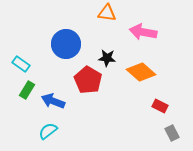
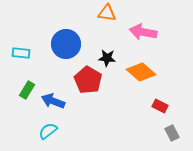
cyan rectangle: moved 11 px up; rotated 30 degrees counterclockwise
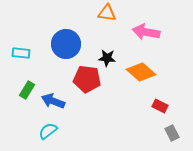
pink arrow: moved 3 px right
red pentagon: moved 1 px left, 1 px up; rotated 24 degrees counterclockwise
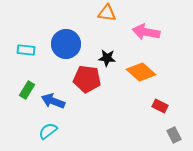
cyan rectangle: moved 5 px right, 3 px up
gray rectangle: moved 2 px right, 2 px down
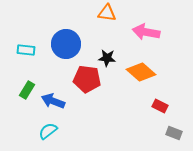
gray rectangle: moved 2 px up; rotated 42 degrees counterclockwise
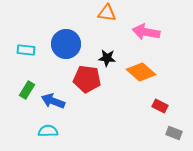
cyan semicircle: rotated 36 degrees clockwise
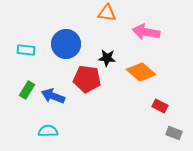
blue arrow: moved 5 px up
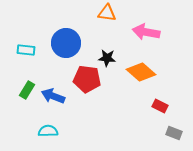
blue circle: moved 1 px up
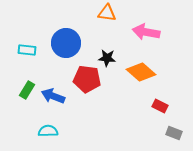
cyan rectangle: moved 1 px right
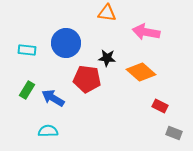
blue arrow: moved 2 px down; rotated 10 degrees clockwise
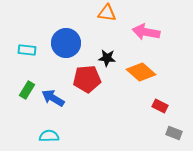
red pentagon: rotated 12 degrees counterclockwise
cyan semicircle: moved 1 px right, 5 px down
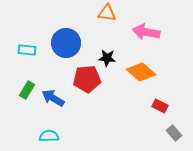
gray rectangle: rotated 28 degrees clockwise
